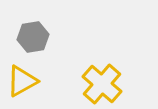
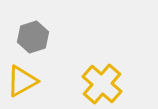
gray hexagon: rotated 8 degrees counterclockwise
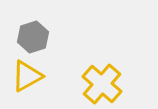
yellow triangle: moved 5 px right, 5 px up
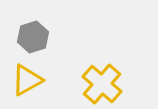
yellow triangle: moved 4 px down
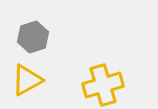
yellow cross: moved 1 px right, 1 px down; rotated 33 degrees clockwise
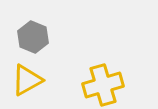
gray hexagon: rotated 20 degrees counterclockwise
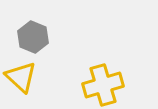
yellow triangle: moved 6 px left, 3 px up; rotated 48 degrees counterclockwise
